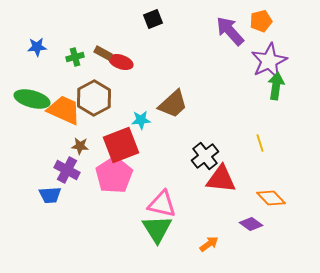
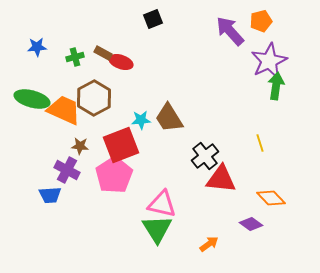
brown trapezoid: moved 4 px left, 14 px down; rotated 100 degrees clockwise
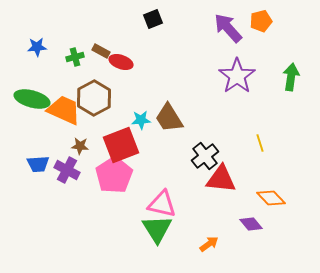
purple arrow: moved 2 px left, 3 px up
brown rectangle: moved 2 px left, 2 px up
purple star: moved 32 px left, 15 px down; rotated 9 degrees counterclockwise
green arrow: moved 15 px right, 9 px up
blue trapezoid: moved 12 px left, 31 px up
purple diamond: rotated 15 degrees clockwise
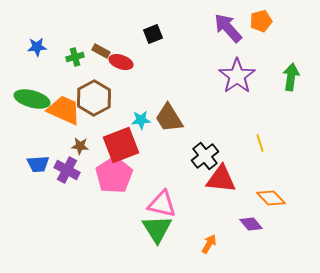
black square: moved 15 px down
orange arrow: rotated 24 degrees counterclockwise
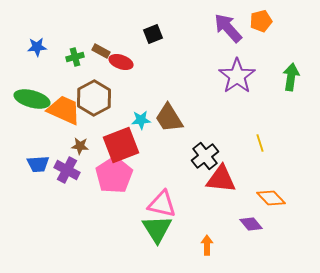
orange arrow: moved 2 px left, 1 px down; rotated 30 degrees counterclockwise
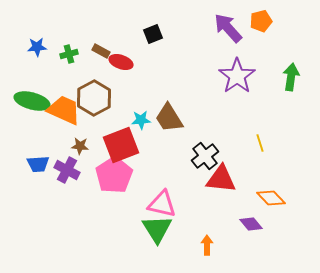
green cross: moved 6 px left, 3 px up
green ellipse: moved 2 px down
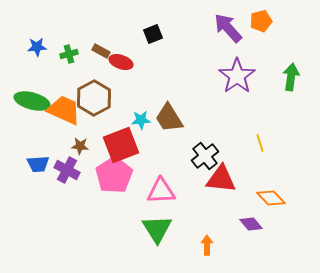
pink triangle: moved 1 px left, 13 px up; rotated 16 degrees counterclockwise
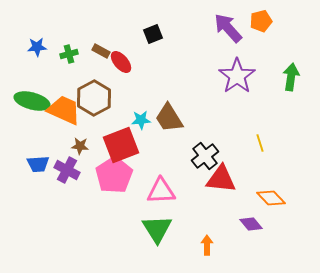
red ellipse: rotated 30 degrees clockwise
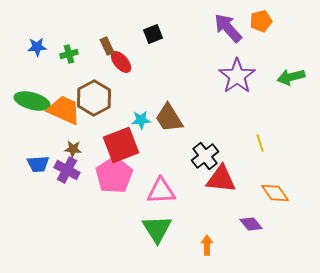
brown rectangle: moved 6 px right, 5 px up; rotated 36 degrees clockwise
green arrow: rotated 112 degrees counterclockwise
brown star: moved 7 px left, 3 px down
orange diamond: moved 4 px right, 5 px up; rotated 8 degrees clockwise
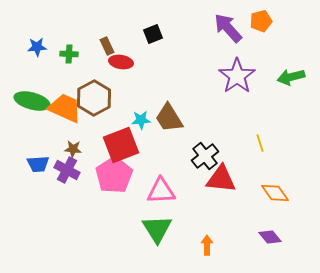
green cross: rotated 18 degrees clockwise
red ellipse: rotated 40 degrees counterclockwise
orange trapezoid: moved 1 px right, 2 px up
purple diamond: moved 19 px right, 13 px down
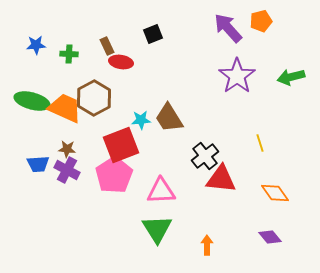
blue star: moved 1 px left, 2 px up
brown star: moved 6 px left
